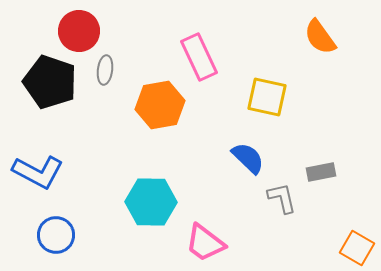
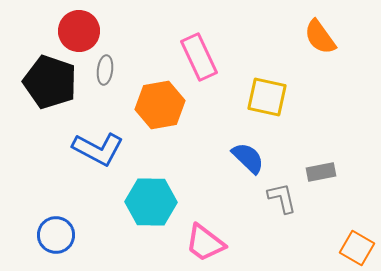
blue L-shape: moved 60 px right, 23 px up
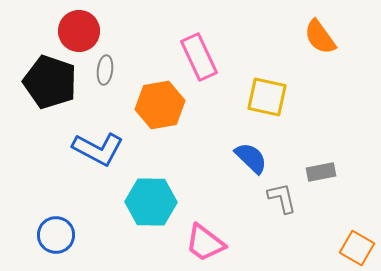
blue semicircle: moved 3 px right
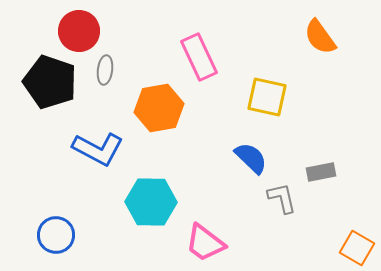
orange hexagon: moved 1 px left, 3 px down
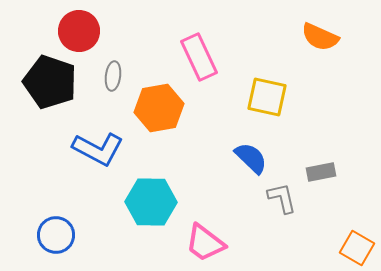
orange semicircle: rotated 30 degrees counterclockwise
gray ellipse: moved 8 px right, 6 px down
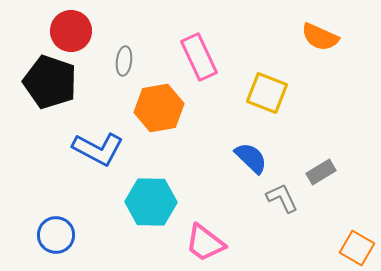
red circle: moved 8 px left
gray ellipse: moved 11 px right, 15 px up
yellow square: moved 4 px up; rotated 9 degrees clockwise
gray rectangle: rotated 20 degrees counterclockwise
gray L-shape: rotated 12 degrees counterclockwise
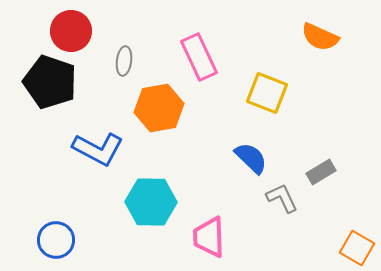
blue circle: moved 5 px down
pink trapezoid: moved 4 px right, 6 px up; rotated 51 degrees clockwise
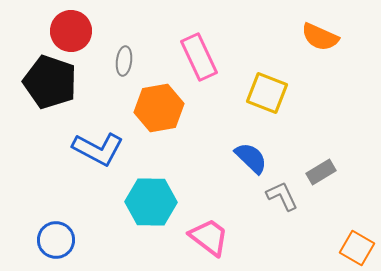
gray L-shape: moved 2 px up
pink trapezoid: rotated 129 degrees clockwise
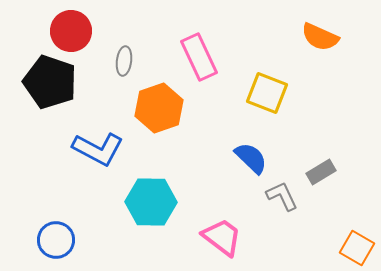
orange hexagon: rotated 9 degrees counterclockwise
pink trapezoid: moved 13 px right
